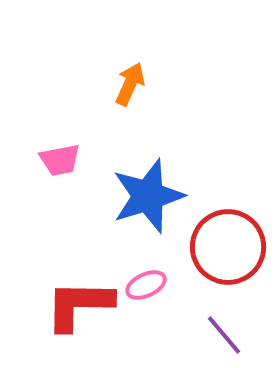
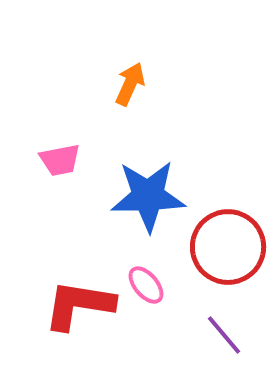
blue star: rotated 16 degrees clockwise
pink ellipse: rotated 75 degrees clockwise
red L-shape: rotated 8 degrees clockwise
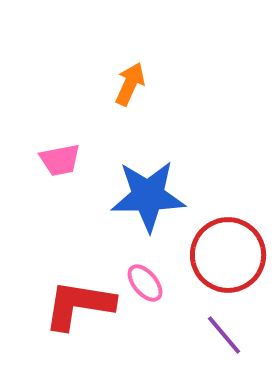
red circle: moved 8 px down
pink ellipse: moved 1 px left, 2 px up
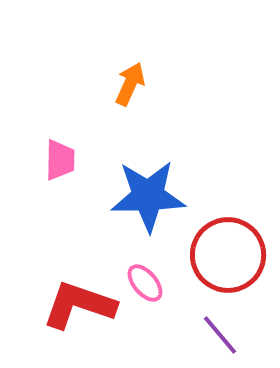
pink trapezoid: rotated 78 degrees counterclockwise
red L-shape: rotated 10 degrees clockwise
purple line: moved 4 px left
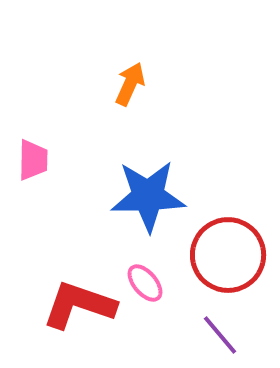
pink trapezoid: moved 27 px left
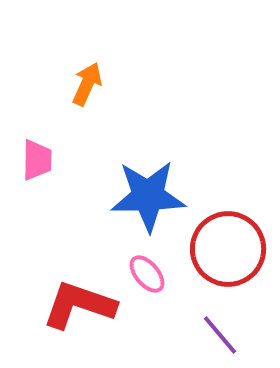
orange arrow: moved 43 px left
pink trapezoid: moved 4 px right
red circle: moved 6 px up
pink ellipse: moved 2 px right, 9 px up
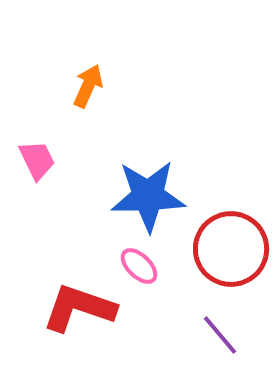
orange arrow: moved 1 px right, 2 px down
pink trapezoid: rotated 27 degrees counterclockwise
red circle: moved 3 px right
pink ellipse: moved 8 px left, 8 px up; rotated 6 degrees counterclockwise
red L-shape: moved 3 px down
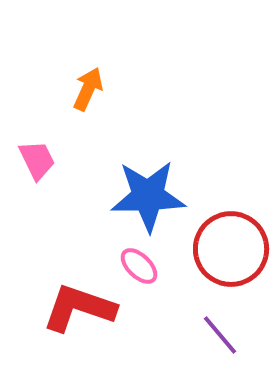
orange arrow: moved 3 px down
